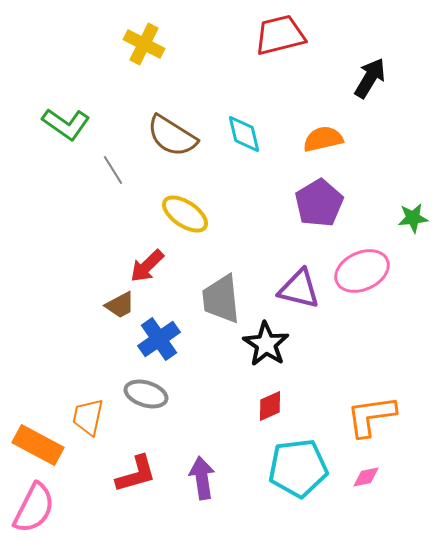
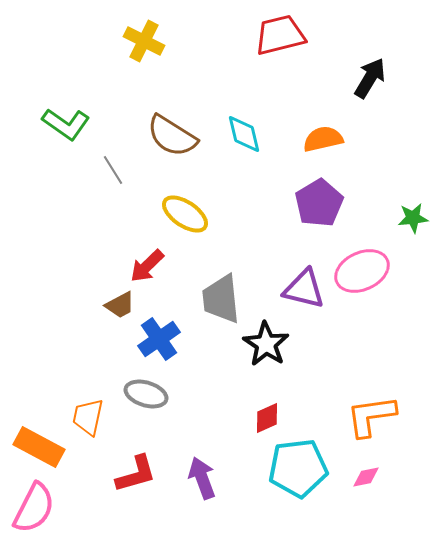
yellow cross: moved 3 px up
purple triangle: moved 5 px right
red diamond: moved 3 px left, 12 px down
orange rectangle: moved 1 px right, 2 px down
purple arrow: rotated 12 degrees counterclockwise
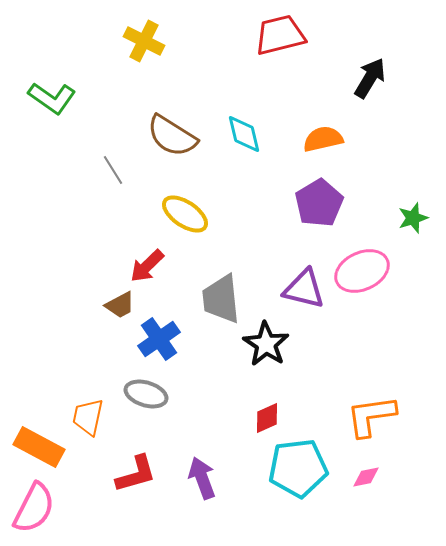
green L-shape: moved 14 px left, 26 px up
green star: rotated 12 degrees counterclockwise
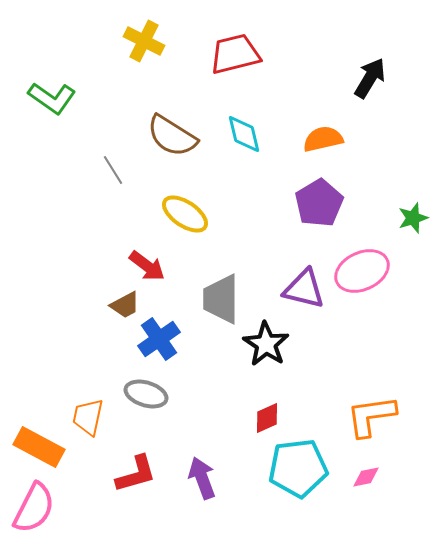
red trapezoid: moved 45 px left, 19 px down
red arrow: rotated 99 degrees counterclockwise
gray trapezoid: rotated 6 degrees clockwise
brown trapezoid: moved 5 px right
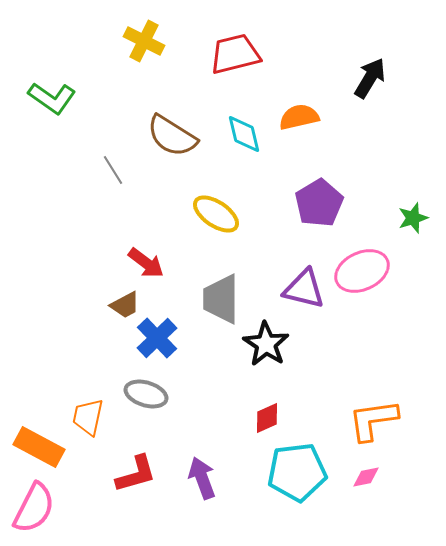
orange semicircle: moved 24 px left, 22 px up
yellow ellipse: moved 31 px right
red arrow: moved 1 px left, 3 px up
blue cross: moved 2 px left, 1 px up; rotated 9 degrees counterclockwise
orange L-shape: moved 2 px right, 4 px down
cyan pentagon: moved 1 px left, 4 px down
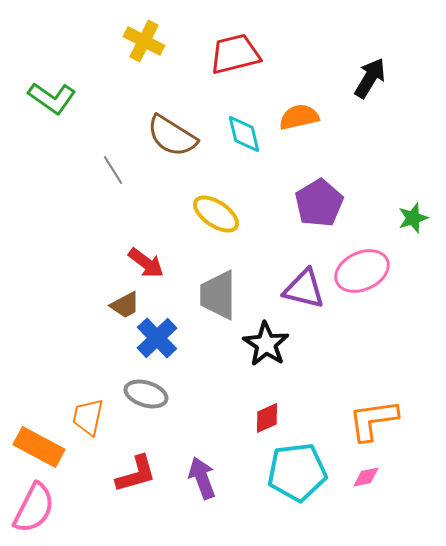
gray trapezoid: moved 3 px left, 4 px up
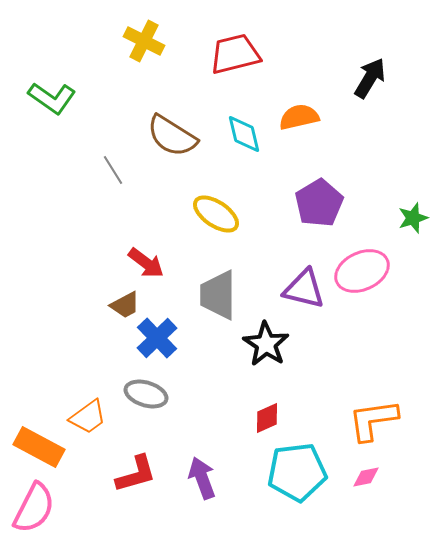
orange trapezoid: rotated 138 degrees counterclockwise
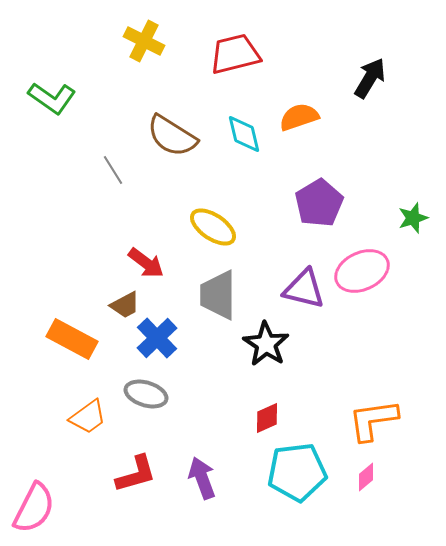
orange semicircle: rotated 6 degrees counterclockwise
yellow ellipse: moved 3 px left, 13 px down
orange rectangle: moved 33 px right, 108 px up
pink diamond: rotated 28 degrees counterclockwise
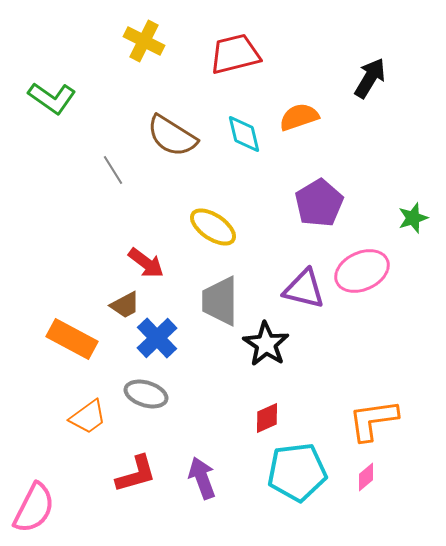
gray trapezoid: moved 2 px right, 6 px down
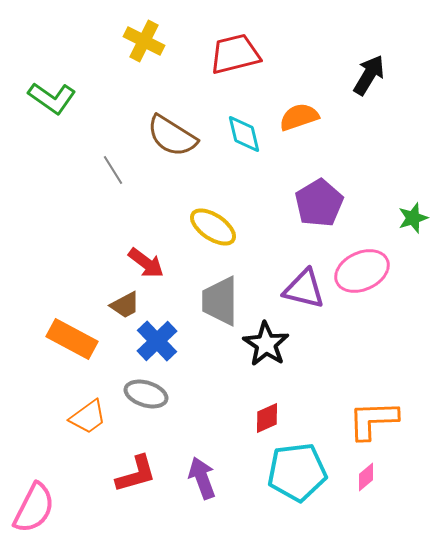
black arrow: moved 1 px left, 3 px up
blue cross: moved 3 px down
orange L-shape: rotated 6 degrees clockwise
